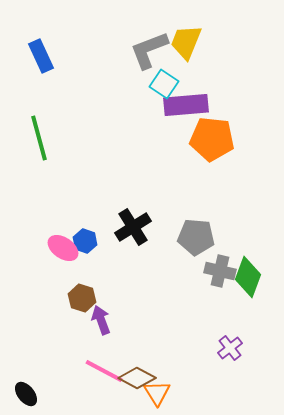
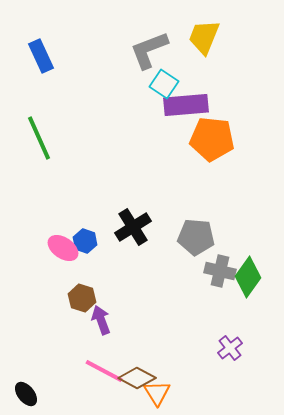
yellow trapezoid: moved 18 px right, 5 px up
green line: rotated 9 degrees counterclockwise
green diamond: rotated 15 degrees clockwise
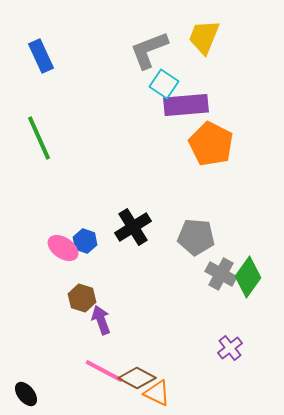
orange pentagon: moved 1 px left, 5 px down; rotated 21 degrees clockwise
gray cross: moved 1 px right, 3 px down; rotated 16 degrees clockwise
orange triangle: rotated 32 degrees counterclockwise
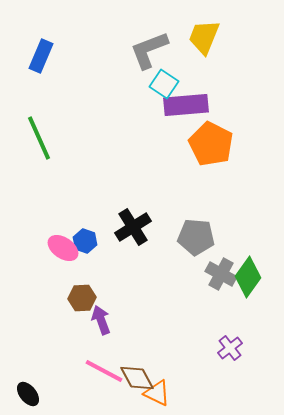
blue rectangle: rotated 48 degrees clockwise
brown hexagon: rotated 20 degrees counterclockwise
brown diamond: rotated 33 degrees clockwise
black ellipse: moved 2 px right
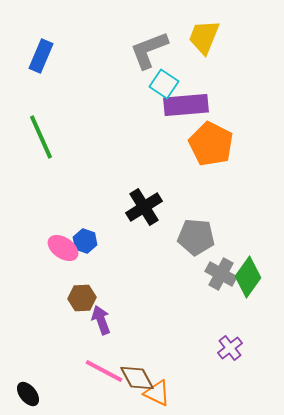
green line: moved 2 px right, 1 px up
black cross: moved 11 px right, 20 px up
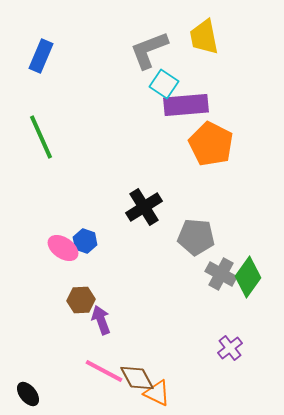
yellow trapezoid: rotated 33 degrees counterclockwise
brown hexagon: moved 1 px left, 2 px down
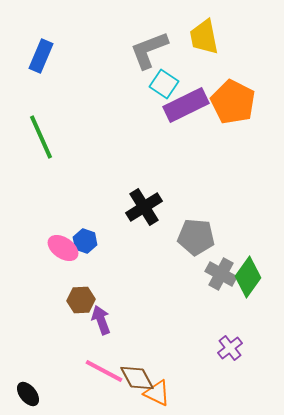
purple rectangle: rotated 21 degrees counterclockwise
orange pentagon: moved 22 px right, 42 px up
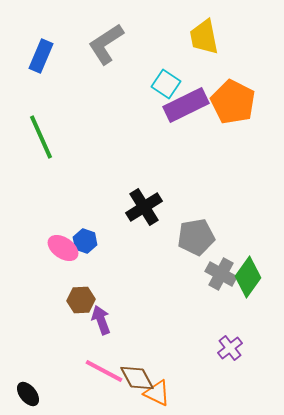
gray L-shape: moved 43 px left, 6 px up; rotated 12 degrees counterclockwise
cyan square: moved 2 px right
gray pentagon: rotated 15 degrees counterclockwise
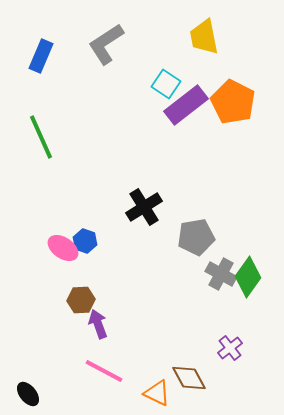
purple rectangle: rotated 12 degrees counterclockwise
purple arrow: moved 3 px left, 4 px down
brown diamond: moved 52 px right
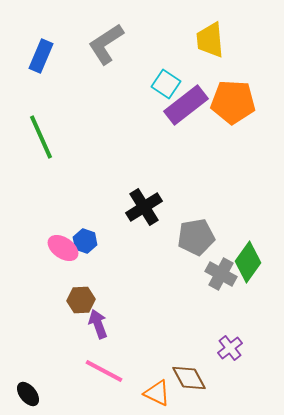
yellow trapezoid: moved 6 px right, 3 px down; rotated 6 degrees clockwise
orange pentagon: rotated 24 degrees counterclockwise
green diamond: moved 15 px up
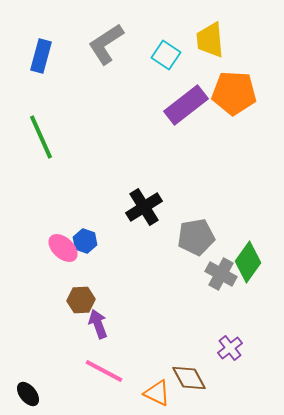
blue rectangle: rotated 8 degrees counterclockwise
cyan square: moved 29 px up
orange pentagon: moved 1 px right, 9 px up
pink ellipse: rotated 8 degrees clockwise
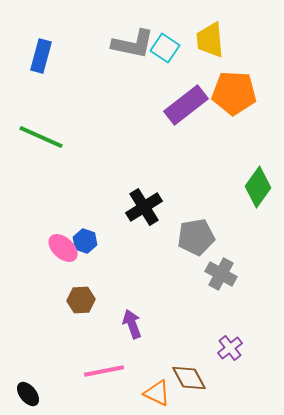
gray L-shape: moved 27 px right; rotated 135 degrees counterclockwise
cyan square: moved 1 px left, 7 px up
green line: rotated 42 degrees counterclockwise
green diamond: moved 10 px right, 75 px up
purple arrow: moved 34 px right
pink line: rotated 39 degrees counterclockwise
